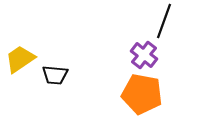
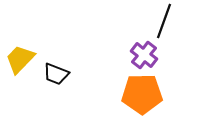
yellow trapezoid: rotated 12 degrees counterclockwise
black trapezoid: moved 1 px right, 1 px up; rotated 16 degrees clockwise
orange pentagon: rotated 12 degrees counterclockwise
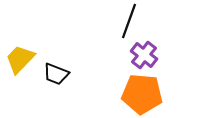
black line: moved 35 px left
orange pentagon: rotated 6 degrees clockwise
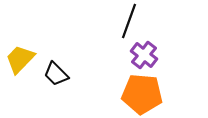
black trapezoid: rotated 24 degrees clockwise
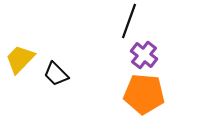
orange pentagon: moved 2 px right
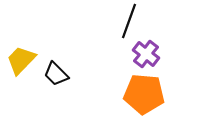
purple cross: moved 2 px right, 1 px up
yellow trapezoid: moved 1 px right, 1 px down
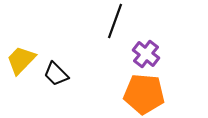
black line: moved 14 px left
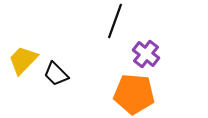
yellow trapezoid: moved 2 px right
orange pentagon: moved 10 px left
